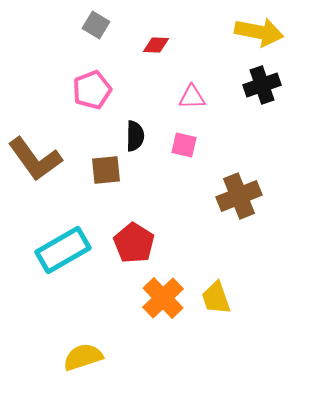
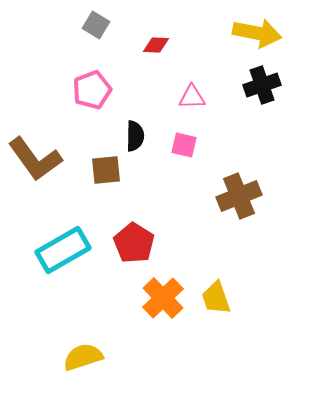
yellow arrow: moved 2 px left, 1 px down
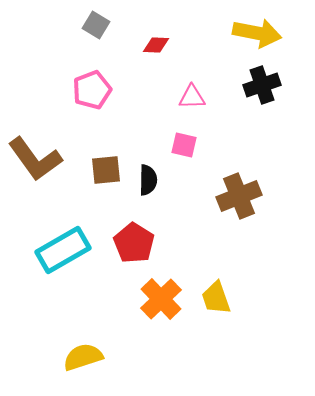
black semicircle: moved 13 px right, 44 px down
orange cross: moved 2 px left, 1 px down
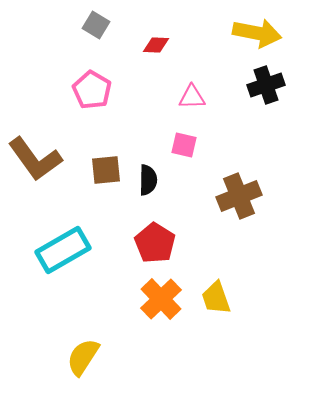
black cross: moved 4 px right
pink pentagon: rotated 21 degrees counterclockwise
red pentagon: moved 21 px right
yellow semicircle: rotated 39 degrees counterclockwise
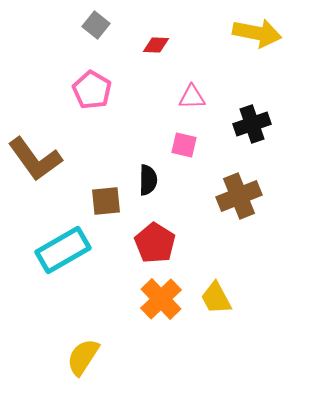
gray square: rotated 8 degrees clockwise
black cross: moved 14 px left, 39 px down
brown square: moved 31 px down
yellow trapezoid: rotated 9 degrees counterclockwise
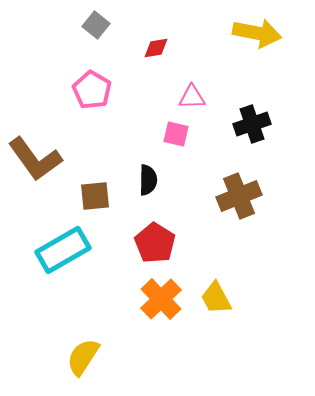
red diamond: moved 3 px down; rotated 12 degrees counterclockwise
pink square: moved 8 px left, 11 px up
brown square: moved 11 px left, 5 px up
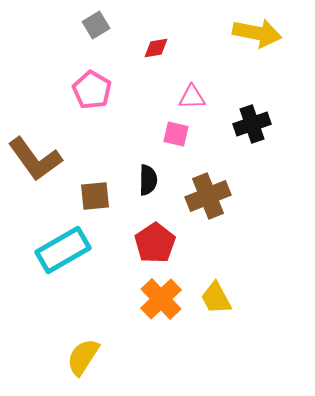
gray square: rotated 20 degrees clockwise
brown cross: moved 31 px left
red pentagon: rotated 6 degrees clockwise
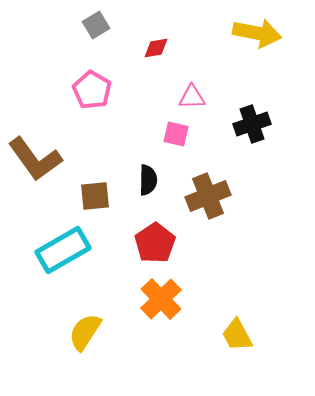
yellow trapezoid: moved 21 px right, 37 px down
yellow semicircle: moved 2 px right, 25 px up
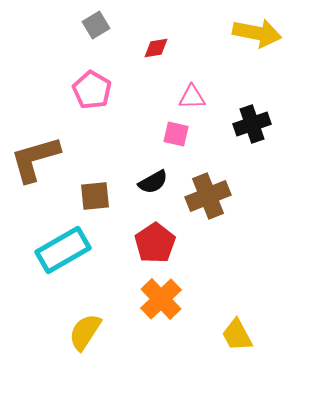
brown L-shape: rotated 110 degrees clockwise
black semicircle: moved 5 px right, 2 px down; rotated 60 degrees clockwise
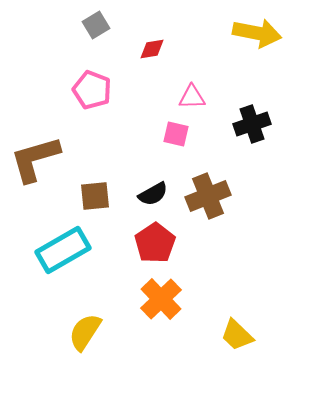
red diamond: moved 4 px left, 1 px down
pink pentagon: rotated 9 degrees counterclockwise
black semicircle: moved 12 px down
yellow trapezoid: rotated 18 degrees counterclockwise
